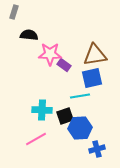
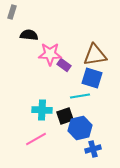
gray rectangle: moved 2 px left
blue square: rotated 30 degrees clockwise
blue hexagon: rotated 10 degrees counterclockwise
blue cross: moved 4 px left
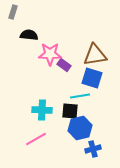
gray rectangle: moved 1 px right
black square: moved 5 px right, 5 px up; rotated 24 degrees clockwise
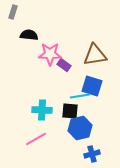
blue square: moved 8 px down
blue cross: moved 1 px left, 5 px down
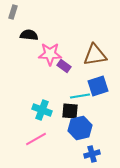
purple rectangle: moved 1 px down
blue square: moved 6 px right; rotated 35 degrees counterclockwise
cyan cross: rotated 18 degrees clockwise
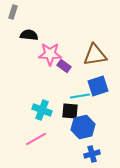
blue hexagon: moved 3 px right, 1 px up
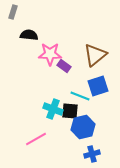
brown triangle: rotated 30 degrees counterclockwise
cyan line: rotated 30 degrees clockwise
cyan cross: moved 11 px right, 1 px up
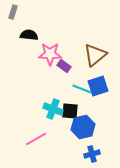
cyan line: moved 2 px right, 7 px up
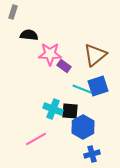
blue hexagon: rotated 15 degrees counterclockwise
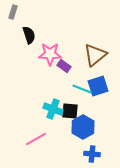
black semicircle: rotated 66 degrees clockwise
blue cross: rotated 21 degrees clockwise
